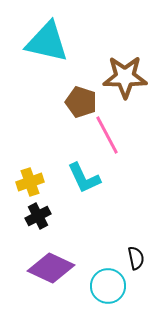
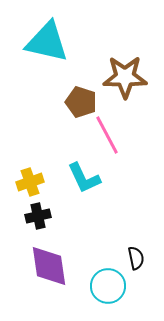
black cross: rotated 15 degrees clockwise
purple diamond: moved 2 px left, 2 px up; rotated 57 degrees clockwise
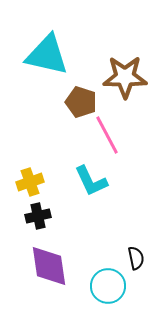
cyan triangle: moved 13 px down
cyan L-shape: moved 7 px right, 3 px down
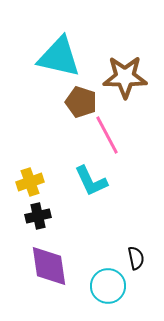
cyan triangle: moved 12 px right, 2 px down
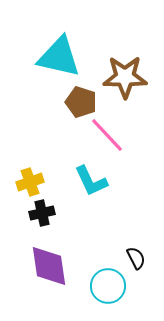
pink line: rotated 15 degrees counterclockwise
black cross: moved 4 px right, 3 px up
black semicircle: rotated 15 degrees counterclockwise
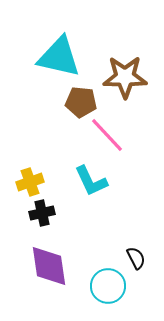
brown pentagon: rotated 12 degrees counterclockwise
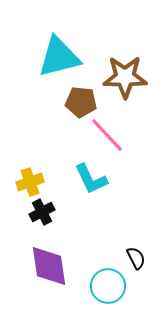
cyan triangle: rotated 27 degrees counterclockwise
cyan L-shape: moved 2 px up
black cross: moved 1 px up; rotated 15 degrees counterclockwise
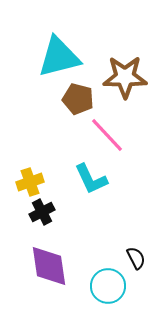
brown pentagon: moved 3 px left, 3 px up; rotated 8 degrees clockwise
